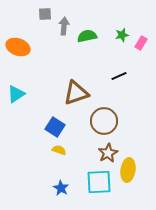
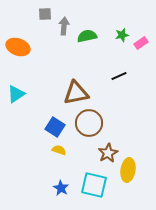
pink rectangle: rotated 24 degrees clockwise
brown triangle: rotated 8 degrees clockwise
brown circle: moved 15 px left, 2 px down
cyan square: moved 5 px left, 3 px down; rotated 16 degrees clockwise
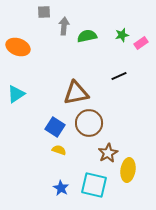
gray square: moved 1 px left, 2 px up
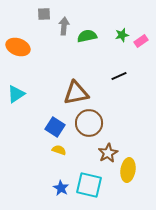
gray square: moved 2 px down
pink rectangle: moved 2 px up
cyan square: moved 5 px left
